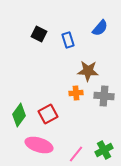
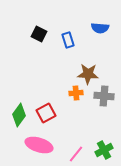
blue semicircle: rotated 54 degrees clockwise
brown star: moved 3 px down
red square: moved 2 px left, 1 px up
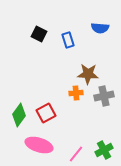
gray cross: rotated 18 degrees counterclockwise
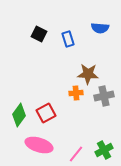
blue rectangle: moved 1 px up
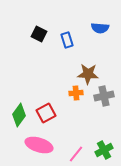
blue rectangle: moved 1 px left, 1 px down
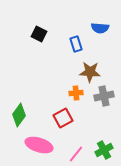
blue rectangle: moved 9 px right, 4 px down
brown star: moved 2 px right, 2 px up
red square: moved 17 px right, 5 px down
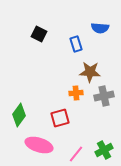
red square: moved 3 px left; rotated 12 degrees clockwise
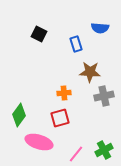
orange cross: moved 12 px left
pink ellipse: moved 3 px up
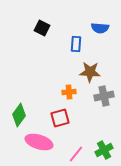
black square: moved 3 px right, 6 px up
blue rectangle: rotated 21 degrees clockwise
orange cross: moved 5 px right, 1 px up
